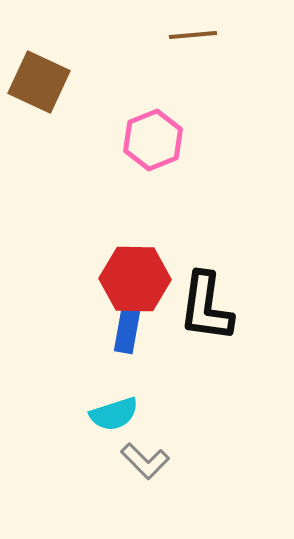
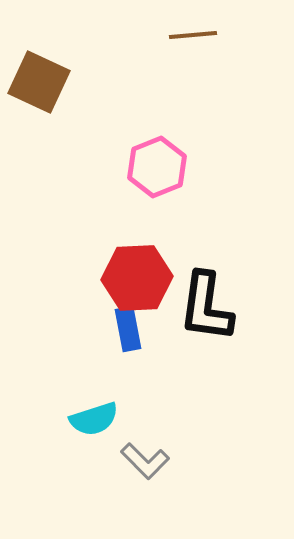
pink hexagon: moved 4 px right, 27 px down
red hexagon: moved 2 px right, 1 px up; rotated 4 degrees counterclockwise
blue rectangle: moved 1 px right, 2 px up; rotated 21 degrees counterclockwise
cyan semicircle: moved 20 px left, 5 px down
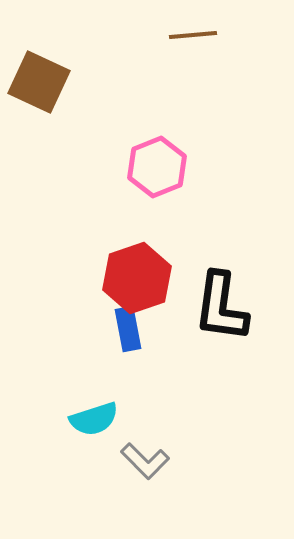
red hexagon: rotated 16 degrees counterclockwise
black L-shape: moved 15 px right
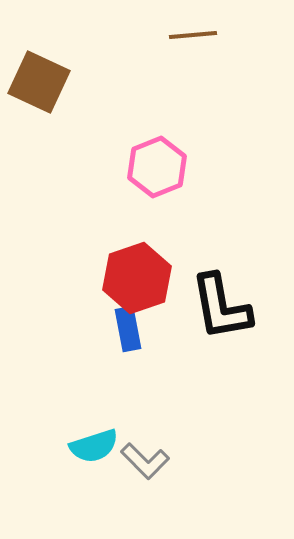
black L-shape: rotated 18 degrees counterclockwise
cyan semicircle: moved 27 px down
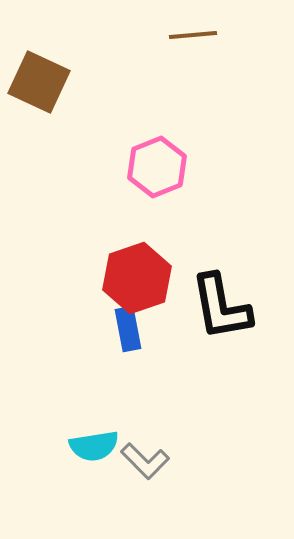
cyan semicircle: rotated 9 degrees clockwise
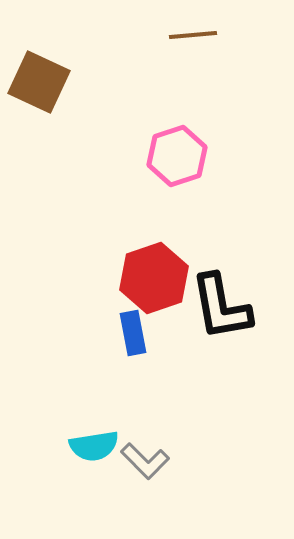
pink hexagon: moved 20 px right, 11 px up; rotated 4 degrees clockwise
red hexagon: moved 17 px right
blue rectangle: moved 5 px right, 4 px down
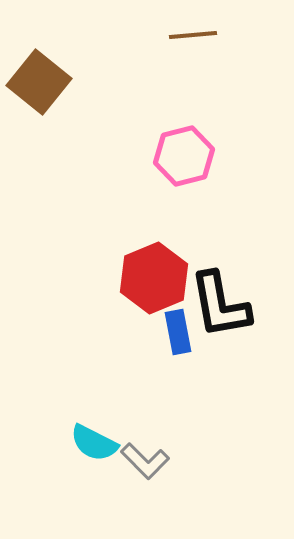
brown square: rotated 14 degrees clockwise
pink hexagon: moved 7 px right; rotated 4 degrees clockwise
red hexagon: rotated 4 degrees counterclockwise
black L-shape: moved 1 px left, 2 px up
blue rectangle: moved 45 px right, 1 px up
cyan semicircle: moved 3 px up; rotated 36 degrees clockwise
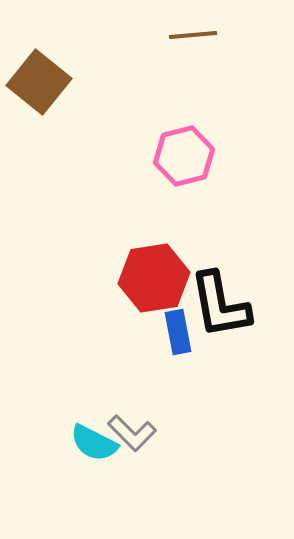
red hexagon: rotated 14 degrees clockwise
gray L-shape: moved 13 px left, 28 px up
